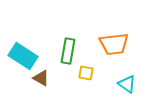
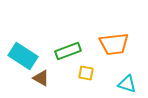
green rectangle: rotated 60 degrees clockwise
cyan triangle: rotated 18 degrees counterclockwise
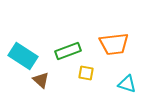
brown triangle: moved 2 px down; rotated 12 degrees clockwise
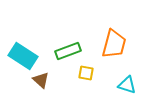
orange trapezoid: rotated 68 degrees counterclockwise
cyan triangle: moved 1 px down
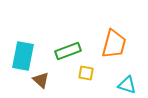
cyan rectangle: rotated 68 degrees clockwise
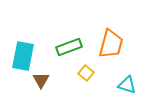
orange trapezoid: moved 3 px left
green rectangle: moved 1 px right, 4 px up
yellow square: rotated 28 degrees clockwise
brown triangle: rotated 18 degrees clockwise
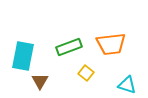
orange trapezoid: rotated 68 degrees clockwise
brown triangle: moved 1 px left, 1 px down
